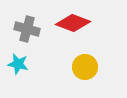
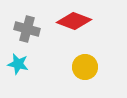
red diamond: moved 1 px right, 2 px up
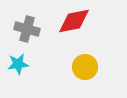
red diamond: rotated 32 degrees counterclockwise
cyan star: rotated 20 degrees counterclockwise
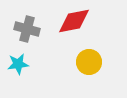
yellow circle: moved 4 px right, 5 px up
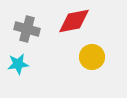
yellow circle: moved 3 px right, 5 px up
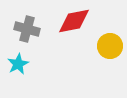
yellow circle: moved 18 px right, 11 px up
cyan star: rotated 20 degrees counterclockwise
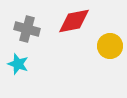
cyan star: rotated 25 degrees counterclockwise
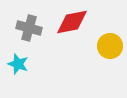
red diamond: moved 2 px left, 1 px down
gray cross: moved 2 px right, 1 px up
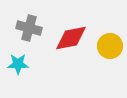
red diamond: moved 1 px left, 16 px down
cyan star: rotated 20 degrees counterclockwise
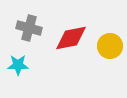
cyan star: moved 1 px down
